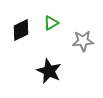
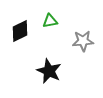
green triangle: moved 1 px left, 2 px up; rotated 21 degrees clockwise
black diamond: moved 1 px left, 1 px down
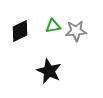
green triangle: moved 3 px right, 5 px down
gray star: moved 7 px left, 10 px up
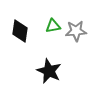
black diamond: rotated 55 degrees counterclockwise
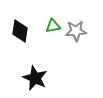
black star: moved 14 px left, 7 px down
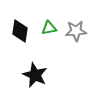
green triangle: moved 4 px left, 2 px down
black star: moved 3 px up
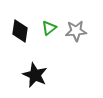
green triangle: rotated 28 degrees counterclockwise
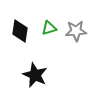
green triangle: rotated 21 degrees clockwise
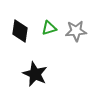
black star: moved 1 px up
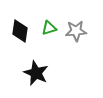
black star: moved 1 px right, 1 px up
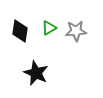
green triangle: rotated 14 degrees counterclockwise
